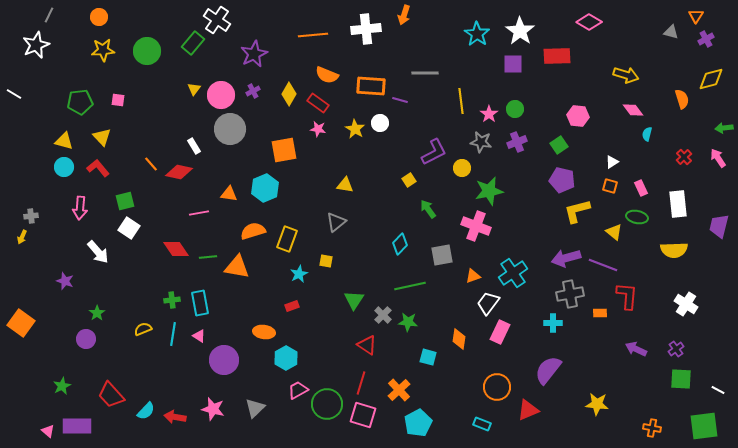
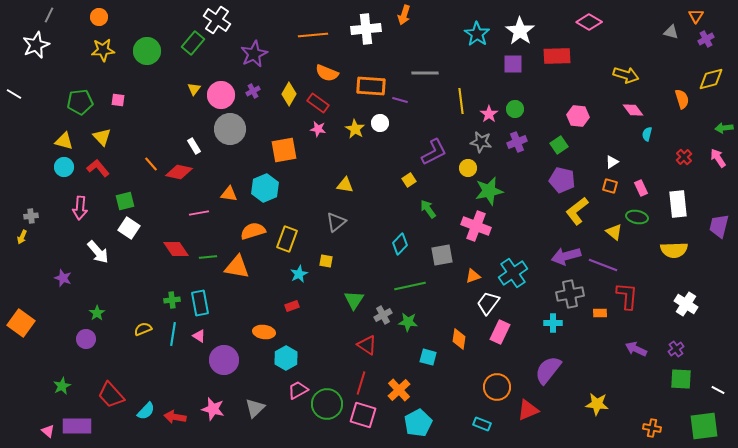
orange semicircle at (327, 75): moved 2 px up
yellow circle at (462, 168): moved 6 px right
yellow L-shape at (577, 211): rotated 24 degrees counterclockwise
purple arrow at (566, 258): moved 2 px up
purple star at (65, 281): moved 2 px left, 3 px up
gray cross at (383, 315): rotated 18 degrees clockwise
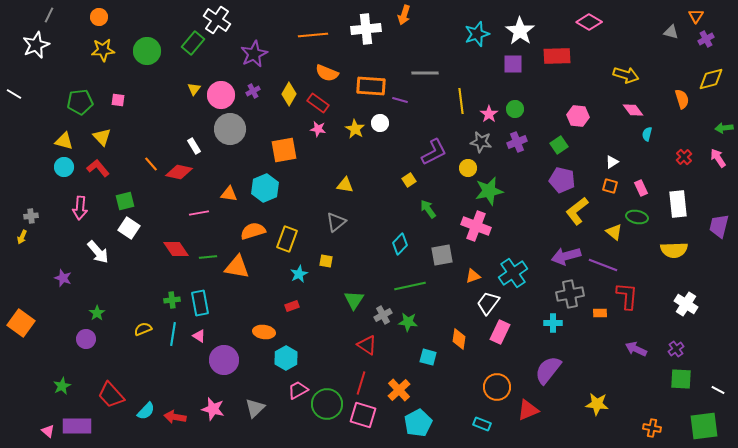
cyan star at (477, 34): rotated 20 degrees clockwise
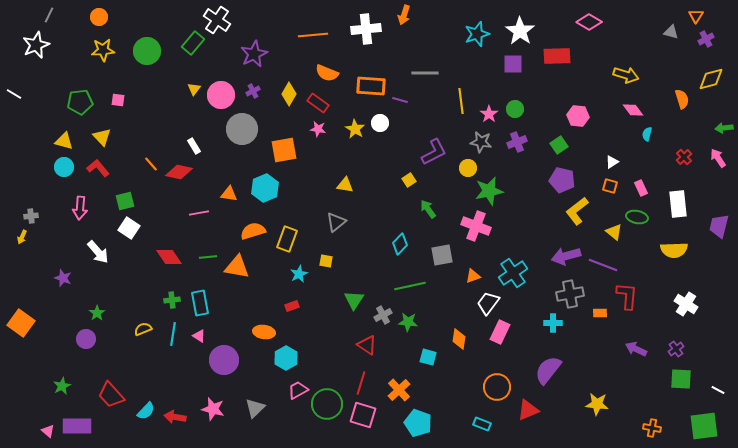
gray circle at (230, 129): moved 12 px right
red diamond at (176, 249): moved 7 px left, 8 px down
cyan pentagon at (418, 423): rotated 24 degrees counterclockwise
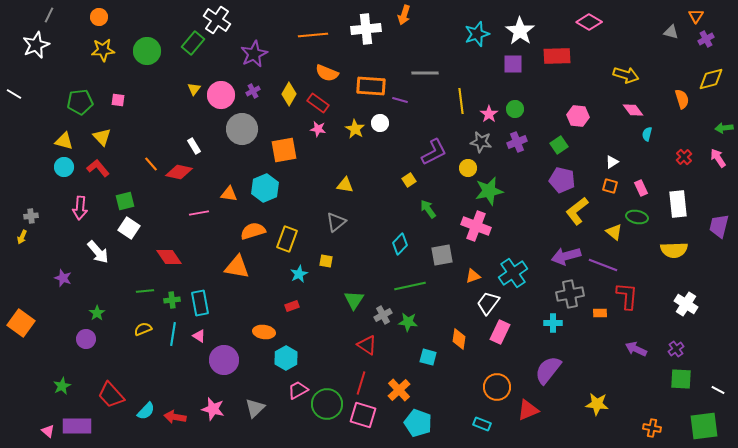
green line at (208, 257): moved 63 px left, 34 px down
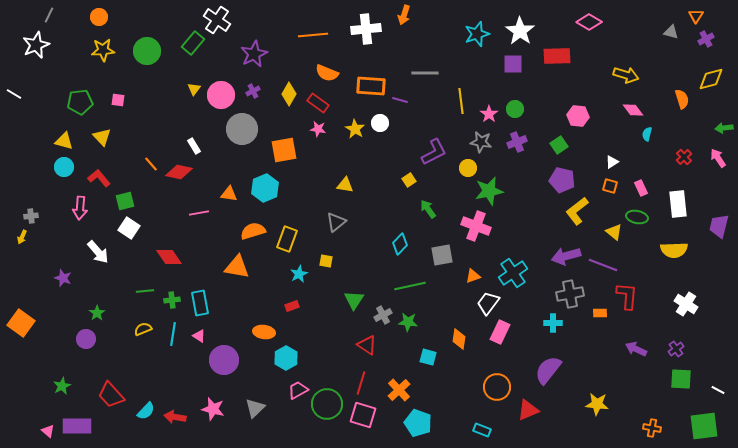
red L-shape at (98, 168): moved 1 px right, 10 px down
cyan rectangle at (482, 424): moved 6 px down
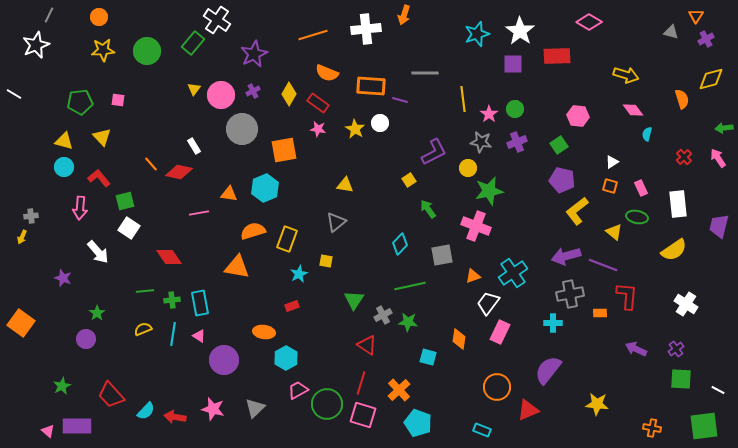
orange line at (313, 35): rotated 12 degrees counterclockwise
yellow line at (461, 101): moved 2 px right, 2 px up
yellow semicircle at (674, 250): rotated 32 degrees counterclockwise
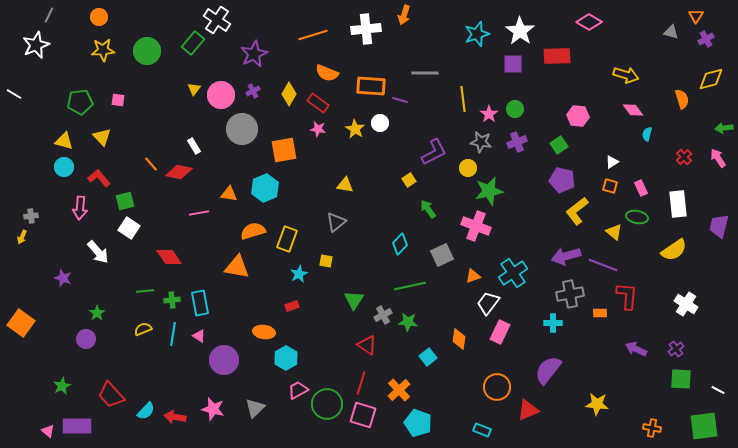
gray square at (442, 255): rotated 15 degrees counterclockwise
cyan square at (428, 357): rotated 36 degrees clockwise
